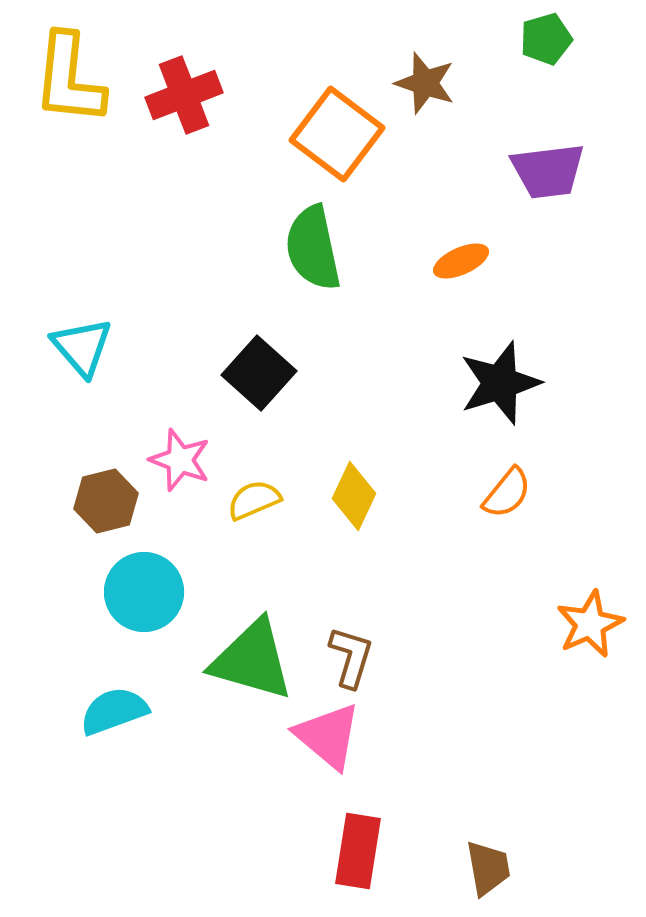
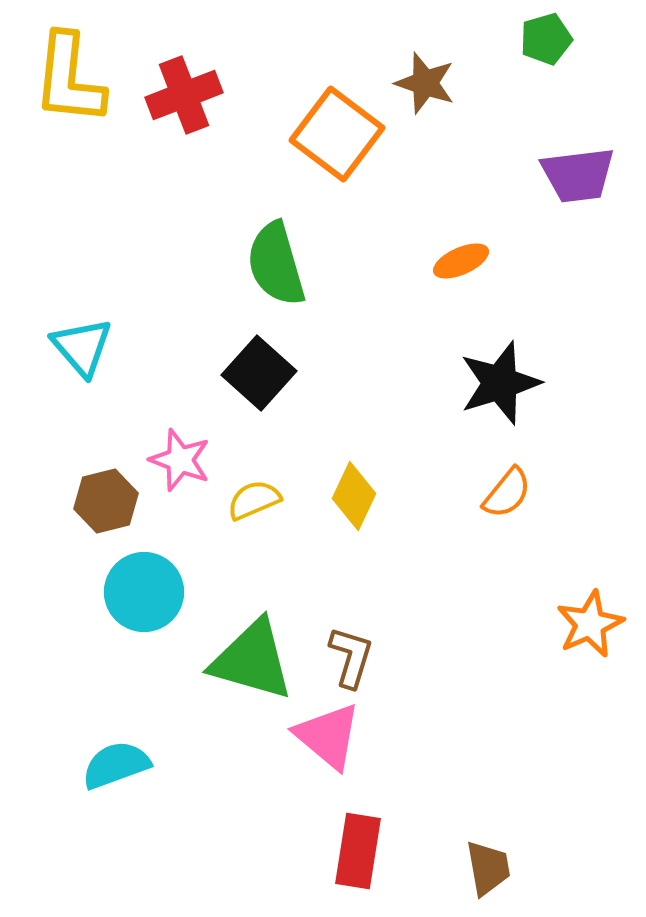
purple trapezoid: moved 30 px right, 4 px down
green semicircle: moved 37 px left, 16 px down; rotated 4 degrees counterclockwise
cyan semicircle: moved 2 px right, 54 px down
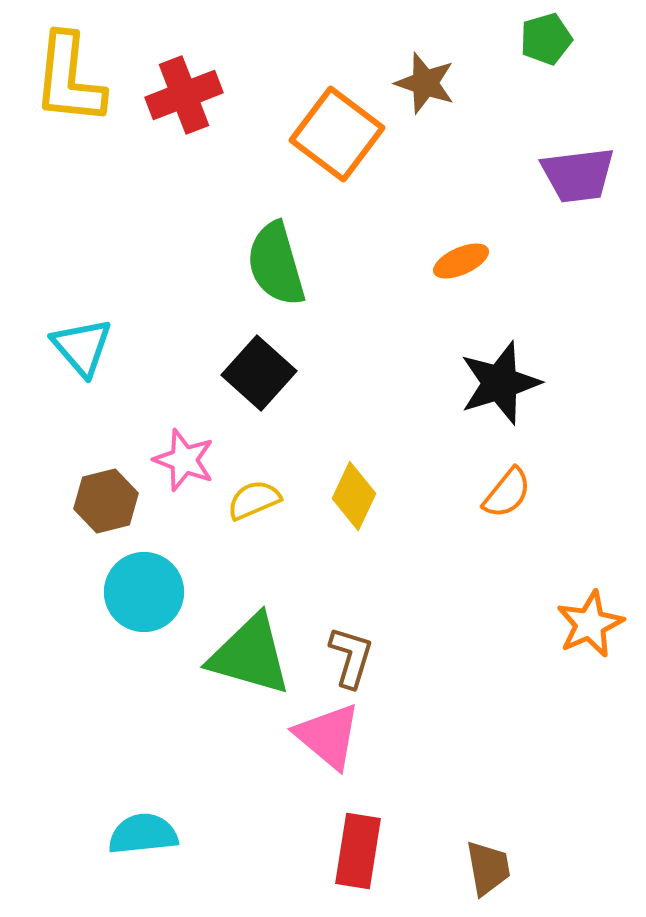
pink star: moved 4 px right
green triangle: moved 2 px left, 5 px up
cyan semicircle: moved 27 px right, 69 px down; rotated 14 degrees clockwise
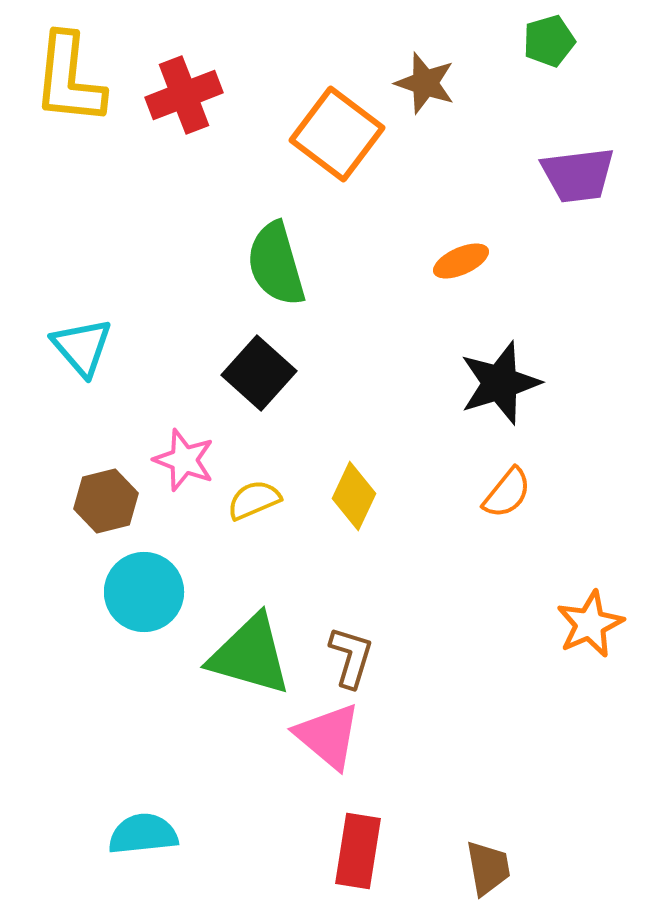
green pentagon: moved 3 px right, 2 px down
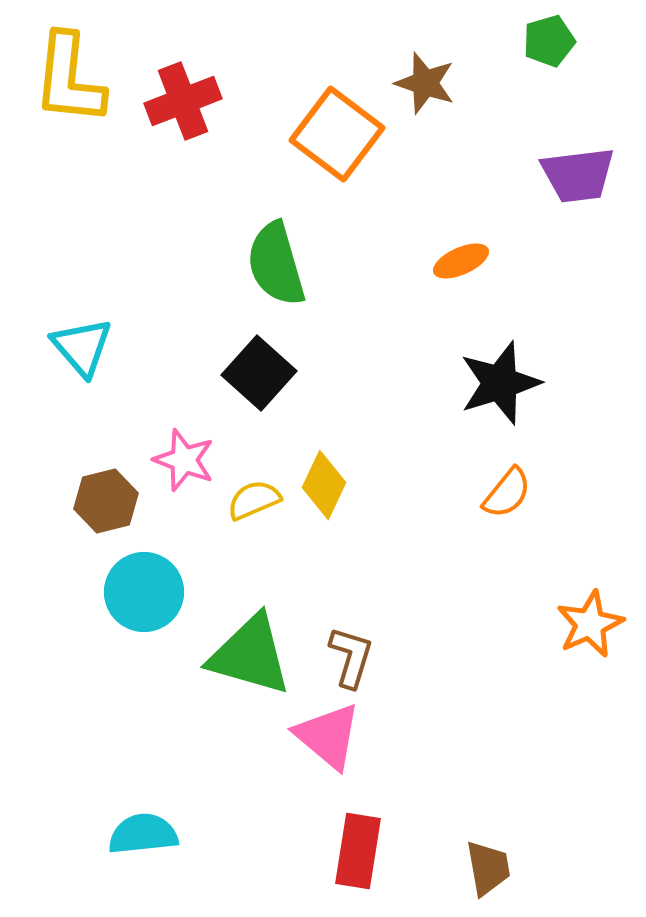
red cross: moved 1 px left, 6 px down
yellow diamond: moved 30 px left, 11 px up
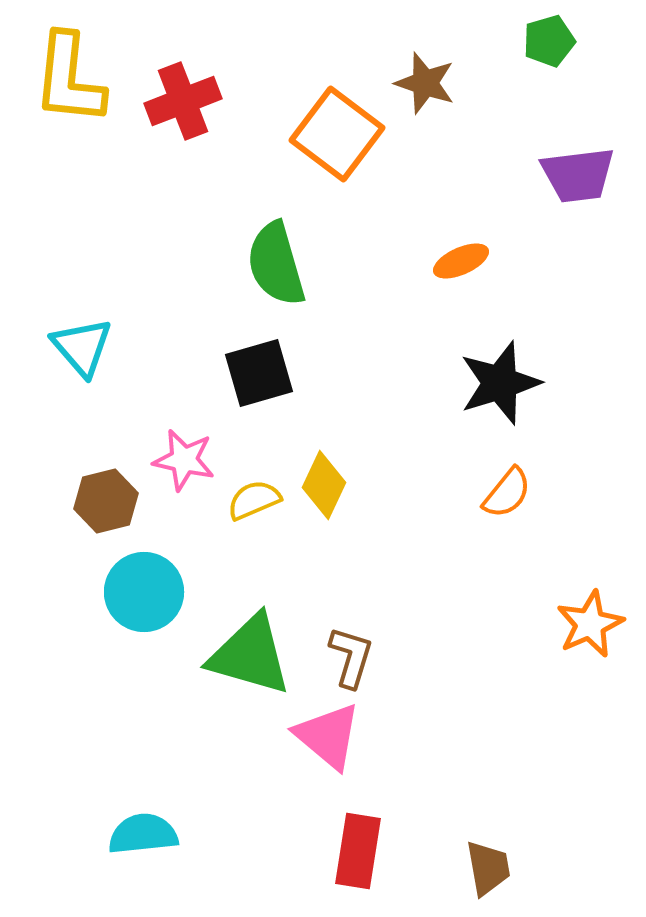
black square: rotated 32 degrees clockwise
pink star: rotated 8 degrees counterclockwise
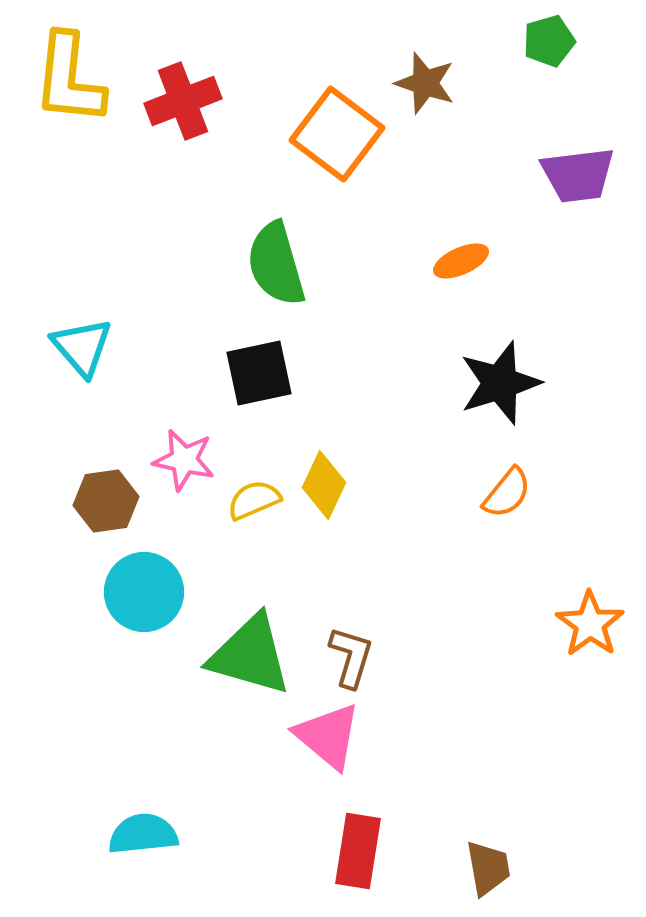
black square: rotated 4 degrees clockwise
brown hexagon: rotated 6 degrees clockwise
orange star: rotated 12 degrees counterclockwise
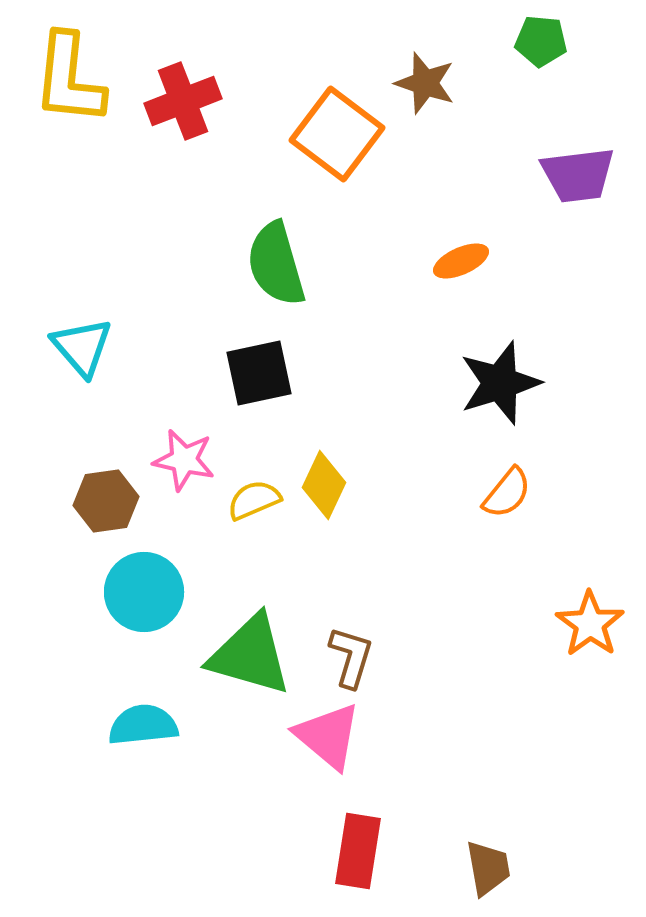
green pentagon: moved 8 px left; rotated 21 degrees clockwise
cyan semicircle: moved 109 px up
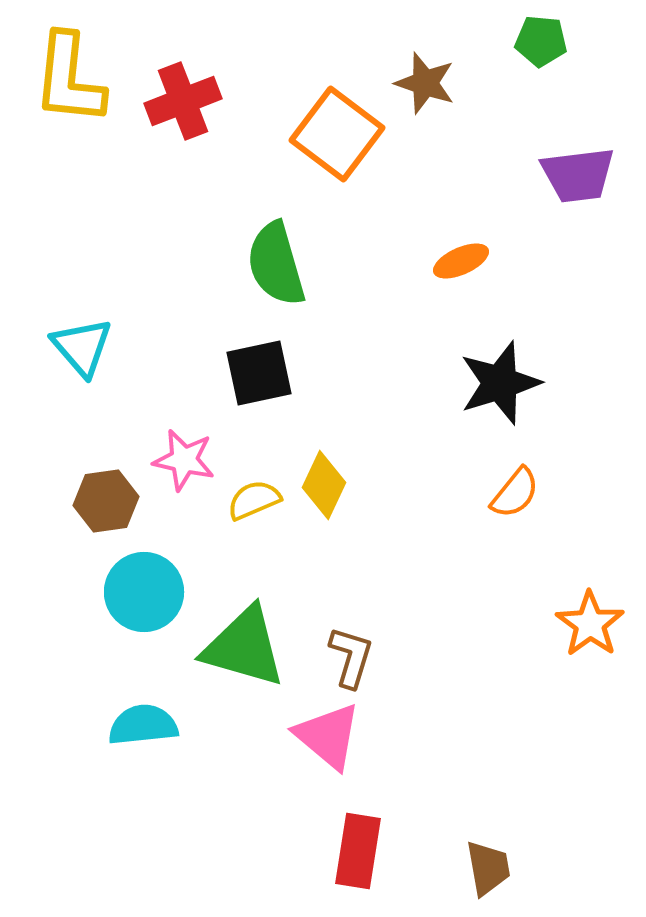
orange semicircle: moved 8 px right
green triangle: moved 6 px left, 8 px up
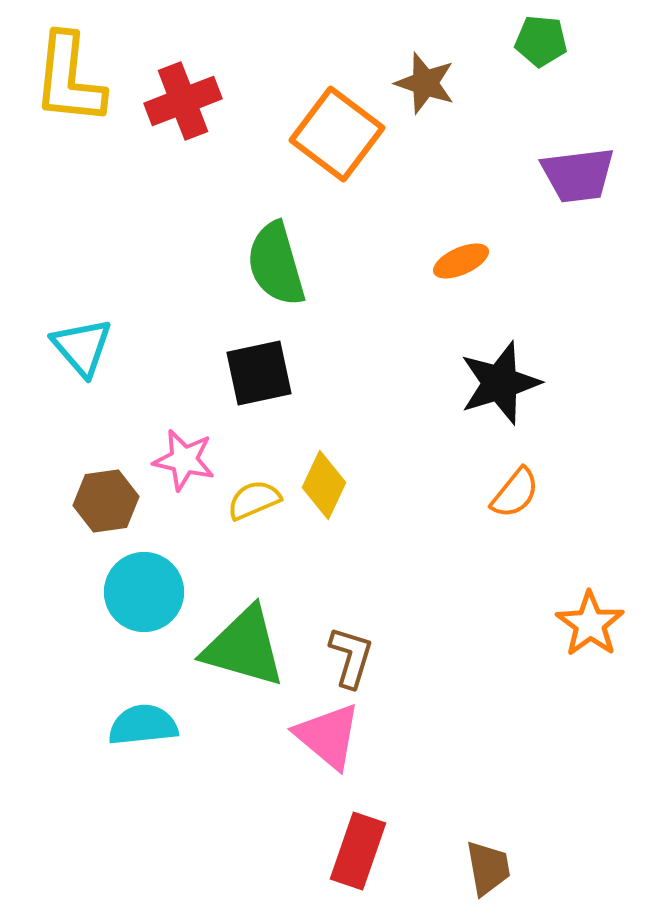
red rectangle: rotated 10 degrees clockwise
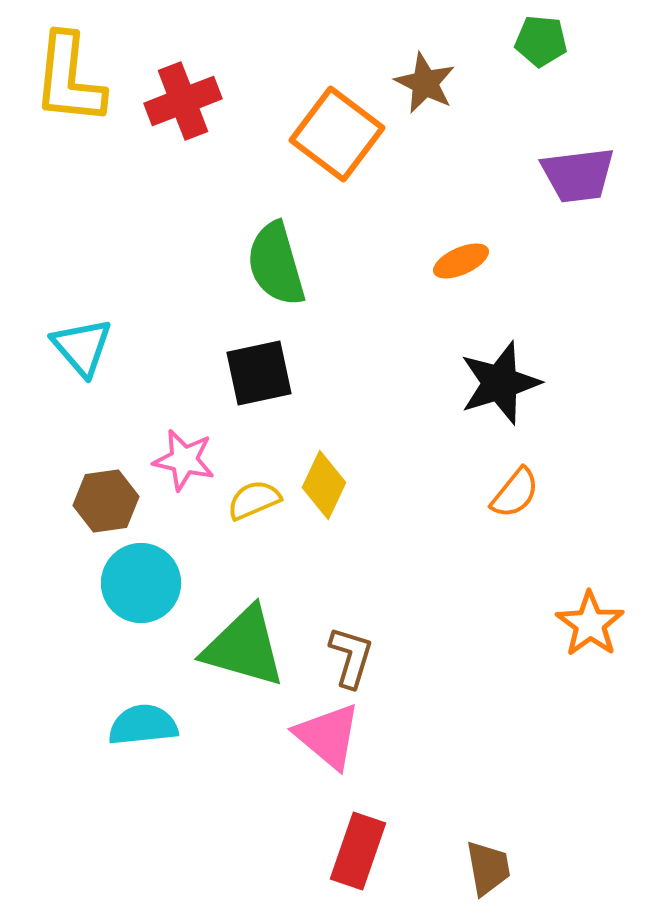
brown star: rotated 8 degrees clockwise
cyan circle: moved 3 px left, 9 px up
